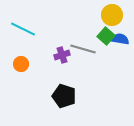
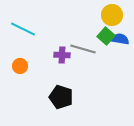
purple cross: rotated 21 degrees clockwise
orange circle: moved 1 px left, 2 px down
black pentagon: moved 3 px left, 1 px down
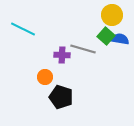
orange circle: moved 25 px right, 11 px down
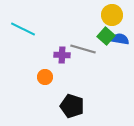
black pentagon: moved 11 px right, 9 px down
